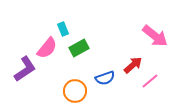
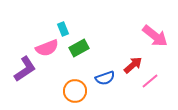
pink semicircle: rotated 30 degrees clockwise
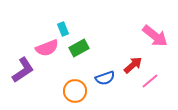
purple L-shape: moved 2 px left, 1 px down
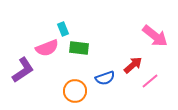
green rectangle: rotated 36 degrees clockwise
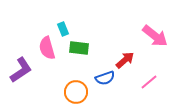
pink semicircle: rotated 95 degrees clockwise
red arrow: moved 8 px left, 5 px up
purple L-shape: moved 2 px left
pink line: moved 1 px left, 1 px down
orange circle: moved 1 px right, 1 px down
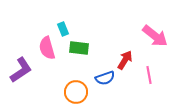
red arrow: rotated 18 degrees counterclockwise
pink line: moved 7 px up; rotated 60 degrees counterclockwise
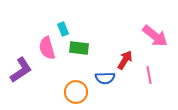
blue semicircle: rotated 18 degrees clockwise
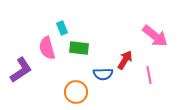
cyan rectangle: moved 1 px left, 1 px up
blue semicircle: moved 2 px left, 4 px up
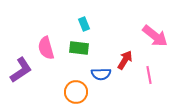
cyan rectangle: moved 22 px right, 4 px up
pink semicircle: moved 1 px left
blue semicircle: moved 2 px left
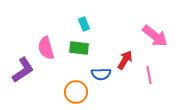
purple L-shape: moved 2 px right
